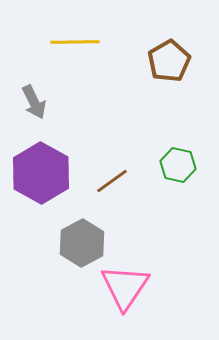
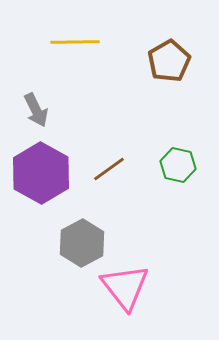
gray arrow: moved 2 px right, 8 px down
brown line: moved 3 px left, 12 px up
pink triangle: rotated 12 degrees counterclockwise
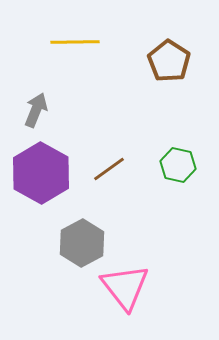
brown pentagon: rotated 9 degrees counterclockwise
gray arrow: rotated 132 degrees counterclockwise
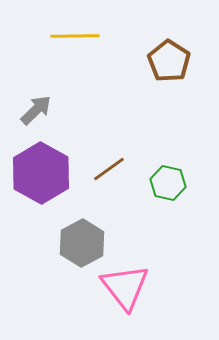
yellow line: moved 6 px up
gray arrow: rotated 24 degrees clockwise
green hexagon: moved 10 px left, 18 px down
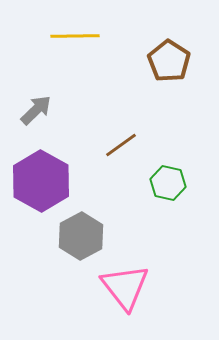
brown line: moved 12 px right, 24 px up
purple hexagon: moved 8 px down
gray hexagon: moved 1 px left, 7 px up
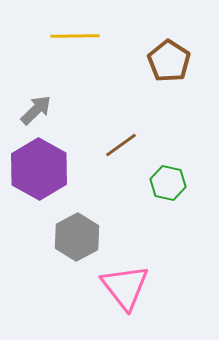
purple hexagon: moved 2 px left, 12 px up
gray hexagon: moved 4 px left, 1 px down
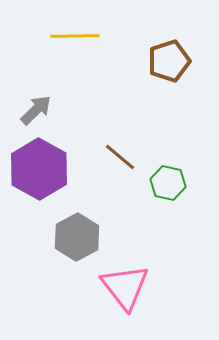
brown pentagon: rotated 21 degrees clockwise
brown line: moved 1 px left, 12 px down; rotated 76 degrees clockwise
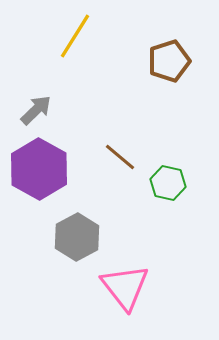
yellow line: rotated 57 degrees counterclockwise
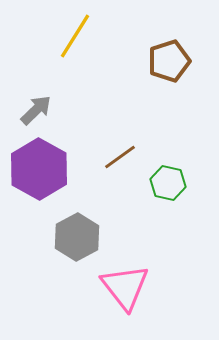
brown line: rotated 76 degrees counterclockwise
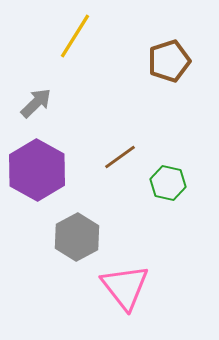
gray arrow: moved 7 px up
purple hexagon: moved 2 px left, 1 px down
